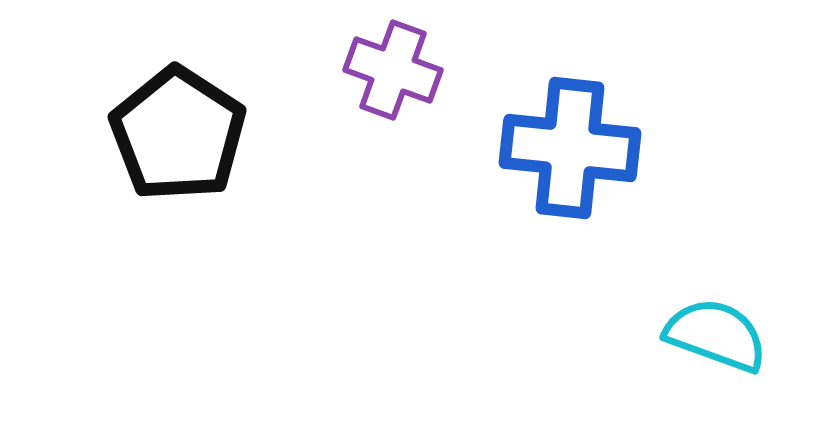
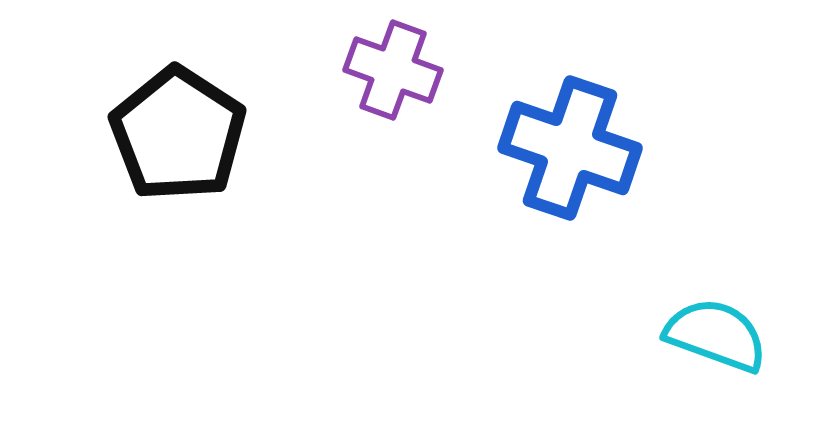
blue cross: rotated 13 degrees clockwise
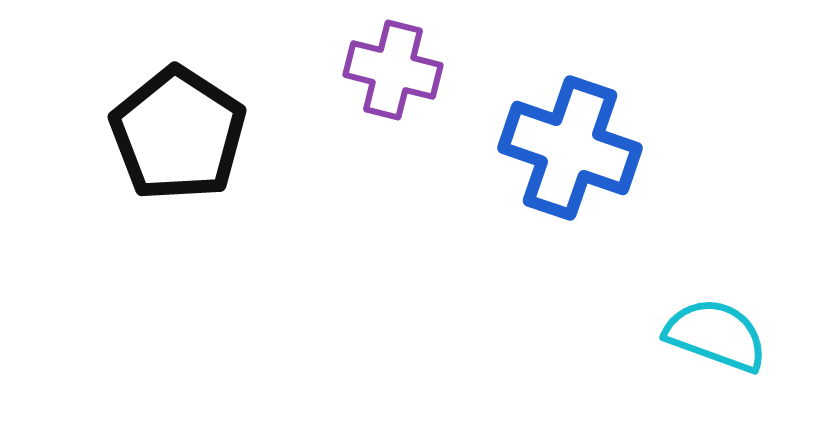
purple cross: rotated 6 degrees counterclockwise
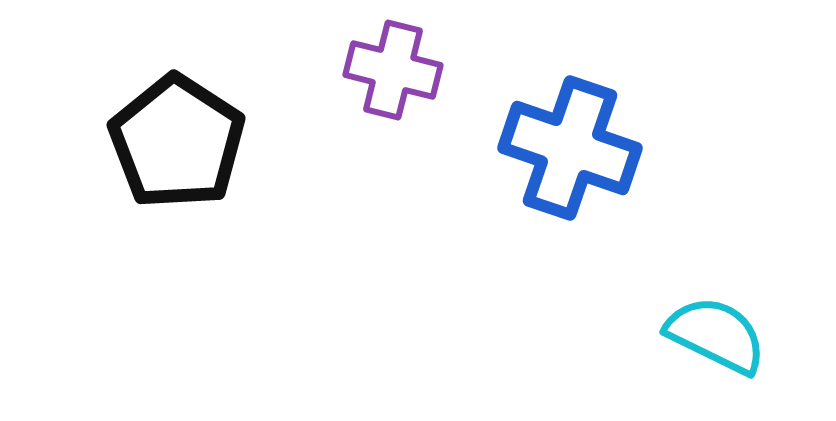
black pentagon: moved 1 px left, 8 px down
cyan semicircle: rotated 6 degrees clockwise
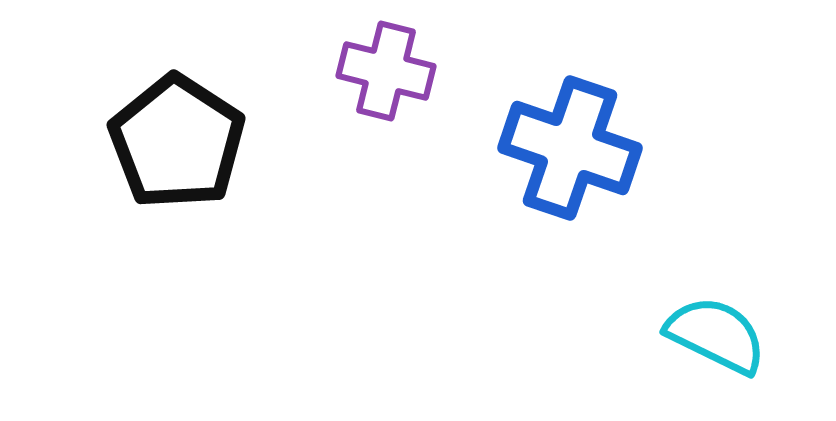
purple cross: moved 7 px left, 1 px down
